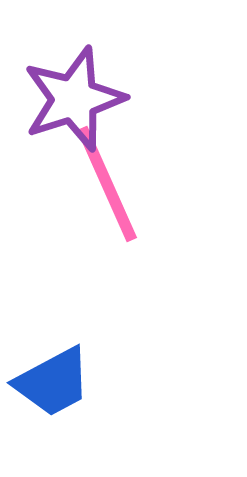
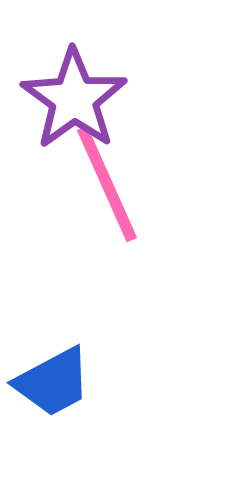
purple star: rotated 18 degrees counterclockwise
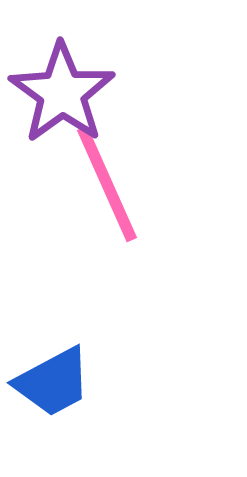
purple star: moved 12 px left, 6 px up
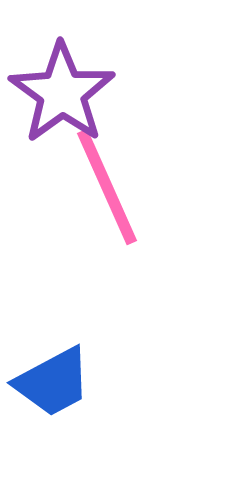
pink line: moved 3 px down
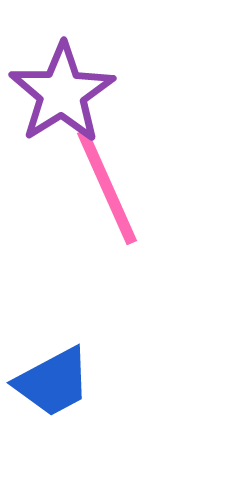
purple star: rotated 4 degrees clockwise
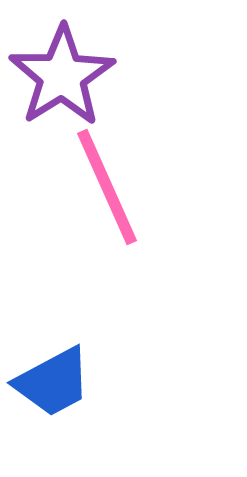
purple star: moved 17 px up
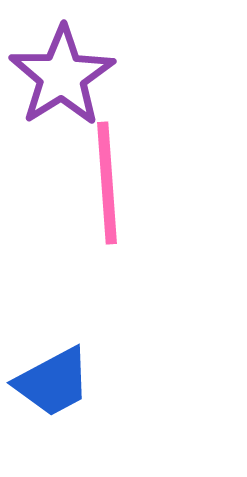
pink line: moved 4 px up; rotated 20 degrees clockwise
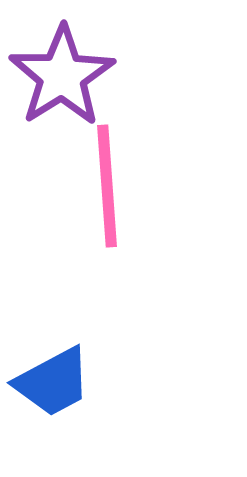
pink line: moved 3 px down
